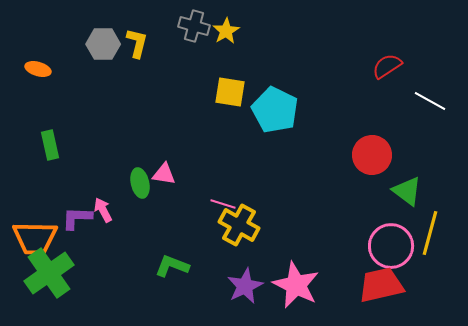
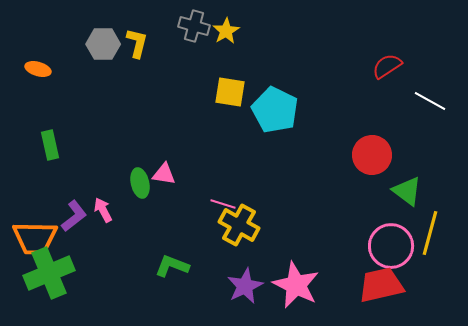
purple L-shape: moved 3 px left, 2 px up; rotated 140 degrees clockwise
green cross: rotated 12 degrees clockwise
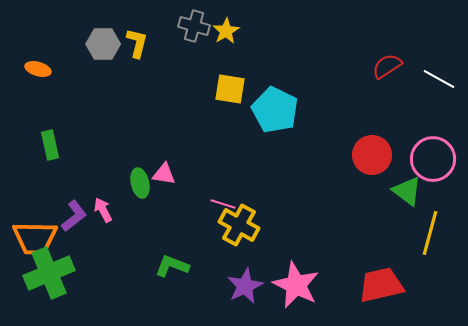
yellow square: moved 3 px up
white line: moved 9 px right, 22 px up
pink circle: moved 42 px right, 87 px up
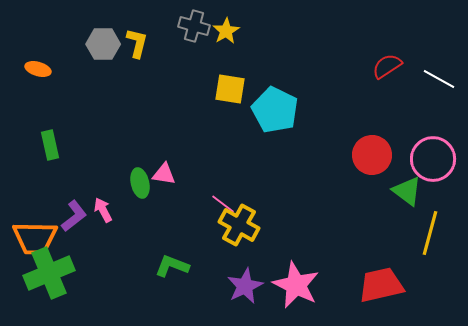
pink line: rotated 20 degrees clockwise
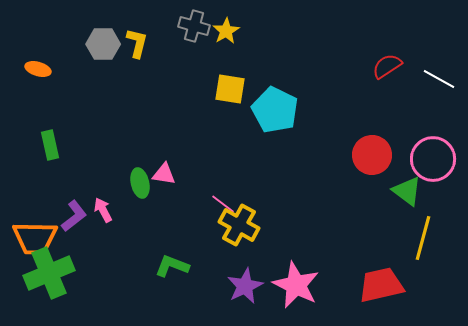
yellow line: moved 7 px left, 5 px down
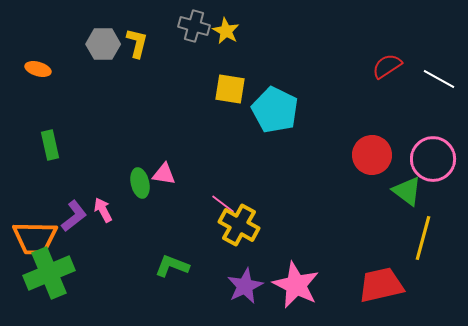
yellow star: rotated 12 degrees counterclockwise
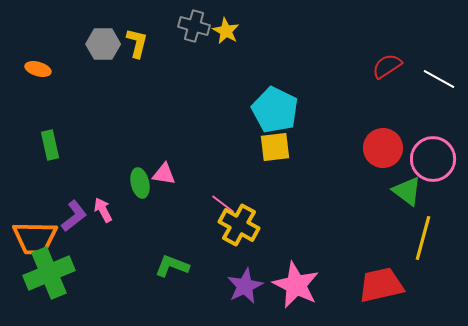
yellow square: moved 45 px right, 58 px down; rotated 16 degrees counterclockwise
red circle: moved 11 px right, 7 px up
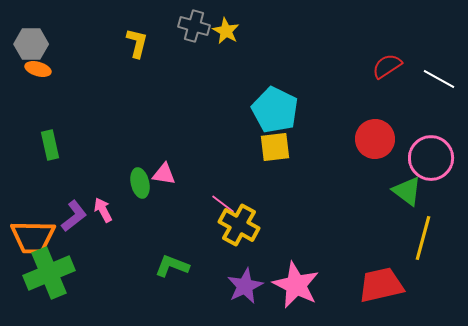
gray hexagon: moved 72 px left
red circle: moved 8 px left, 9 px up
pink circle: moved 2 px left, 1 px up
orange trapezoid: moved 2 px left, 1 px up
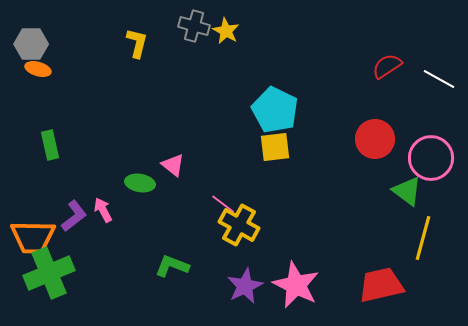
pink triangle: moved 9 px right, 9 px up; rotated 30 degrees clockwise
green ellipse: rotated 68 degrees counterclockwise
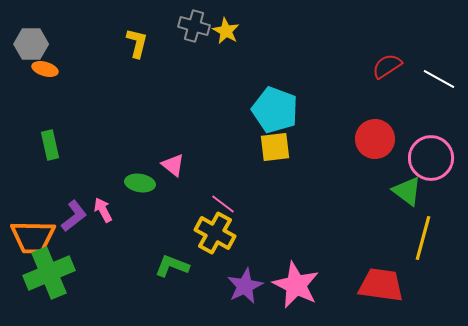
orange ellipse: moved 7 px right
cyan pentagon: rotated 6 degrees counterclockwise
yellow cross: moved 24 px left, 8 px down
red trapezoid: rotated 21 degrees clockwise
